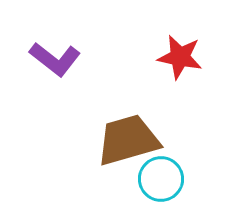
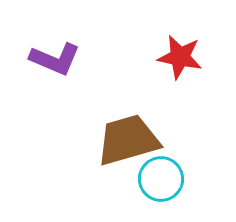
purple L-shape: rotated 15 degrees counterclockwise
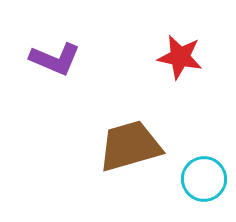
brown trapezoid: moved 2 px right, 6 px down
cyan circle: moved 43 px right
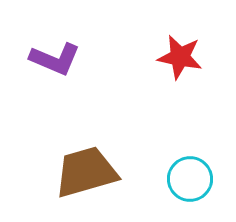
brown trapezoid: moved 44 px left, 26 px down
cyan circle: moved 14 px left
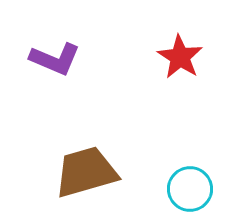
red star: rotated 21 degrees clockwise
cyan circle: moved 10 px down
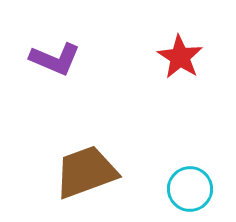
brown trapezoid: rotated 4 degrees counterclockwise
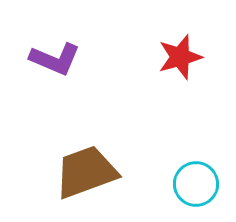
red star: rotated 24 degrees clockwise
cyan circle: moved 6 px right, 5 px up
